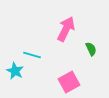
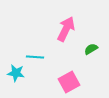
green semicircle: rotated 96 degrees counterclockwise
cyan line: moved 3 px right, 2 px down; rotated 12 degrees counterclockwise
cyan star: moved 1 px right, 2 px down; rotated 18 degrees counterclockwise
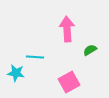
pink arrow: moved 1 px right; rotated 30 degrees counterclockwise
green semicircle: moved 1 px left, 1 px down
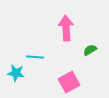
pink arrow: moved 1 px left, 1 px up
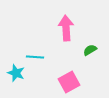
cyan star: rotated 12 degrees clockwise
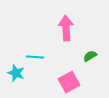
green semicircle: moved 6 px down
